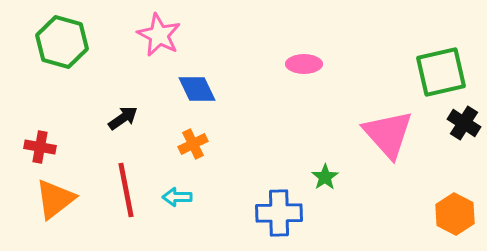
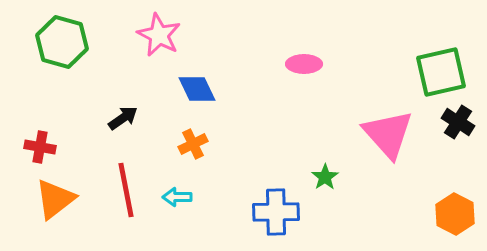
black cross: moved 6 px left, 1 px up
blue cross: moved 3 px left, 1 px up
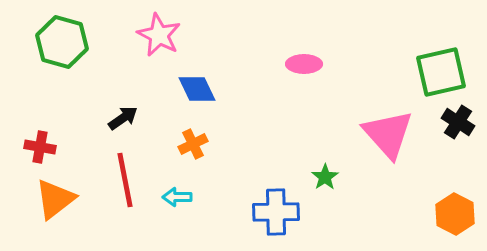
red line: moved 1 px left, 10 px up
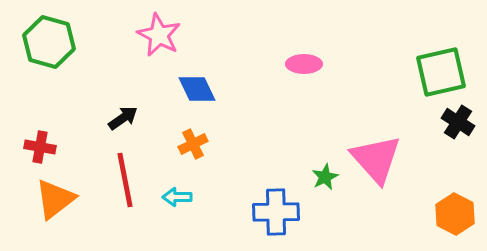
green hexagon: moved 13 px left
pink triangle: moved 12 px left, 25 px down
green star: rotated 8 degrees clockwise
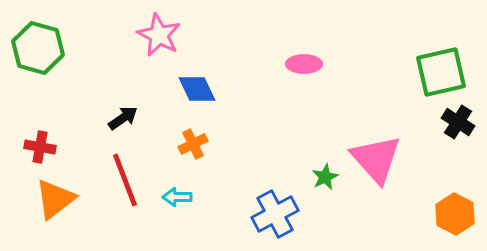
green hexagon: moved 11 px left, 6 px down
red line: rotated 10 degrees counterclockwise
blue cross: moved 1 px left, 2 px down; rotated 27 degrees counterclockwise
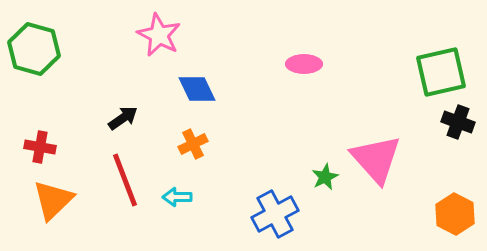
green hexagon: moved 4 px left, 1 px down
black cross: rotated 12 degrees counterclockwise
orange triangle: moved 2 px left, 1 px down; rotated 6 degrees counterclockwise
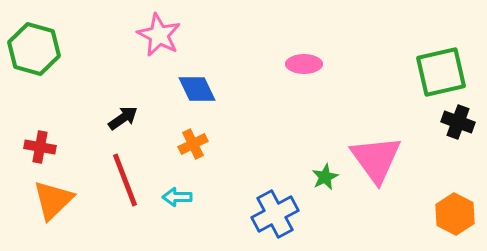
pink triangle: rotated 6 degrees clockwise
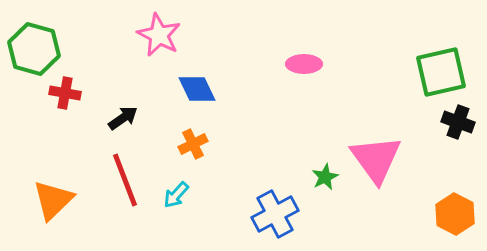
red cross: moved 25 px right, 54 px up
cyan arrow: moved 1 px left, 2 px up; rotated 48 degrees counterclockwise
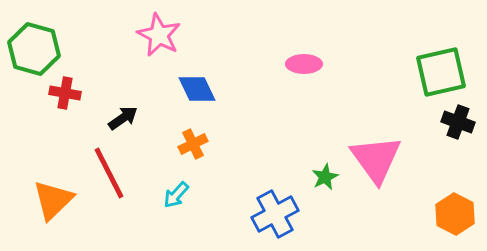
red line: moved 16 px left, 7 px up; rotated 6 degrees counterclockwise
